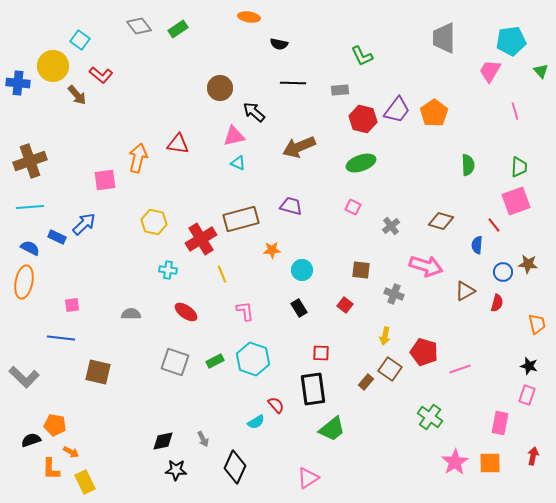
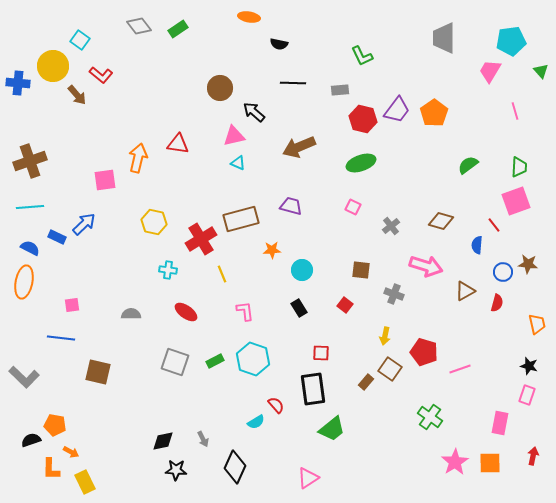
green semicircle at (468, 165): rotated 125 degrees counterclockwise
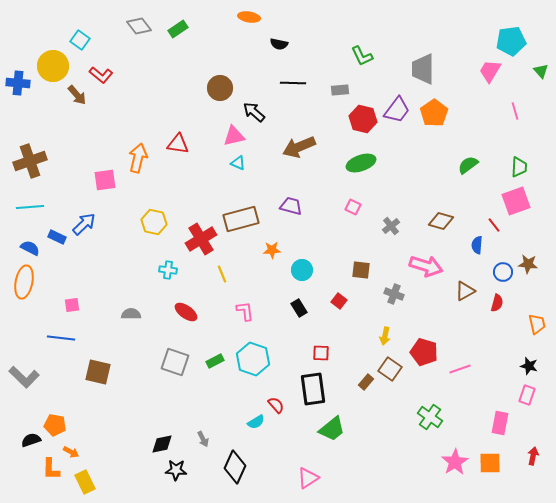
gray trapezoid at (444, 38): moved 21 px left, 31 px down
red square at (345, 305): moved 6 px left, 4 px up
black diamond at (163, 441): moved 1 px left, 3 px down
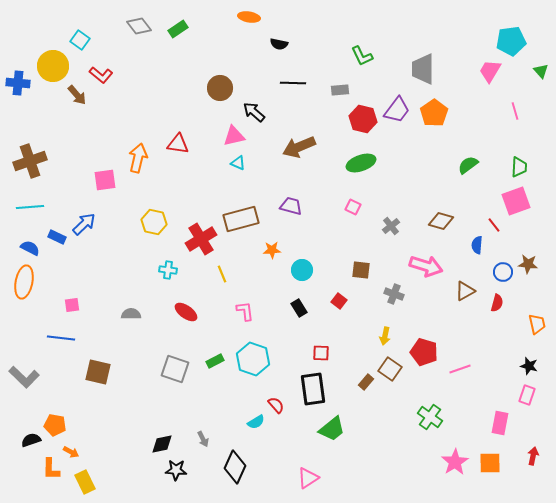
gray square at (175, 362): moved 7 px down
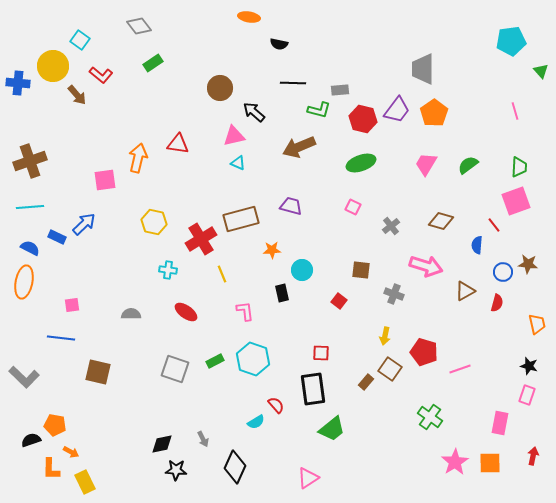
green rectangle at (178, 29): moved 25 px left, 34 px down
green L-shape at (362, 56): moved 43 px left, 54 px down; rotated 50 degrees counterclockwise
pink trapezoid at (490, 71): moved 64 px left, 93 px down
black rectangle at (299, 308): moved 17 px left, 15 px up; rotated 18 degrees clockwise
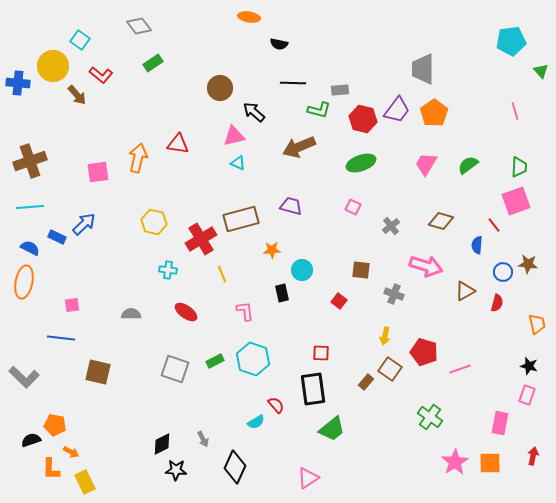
pink square at (105, 180): moved 7 px left, 8 px up
black diamond at (162, 444): rotated 15 degrees counterclockwise
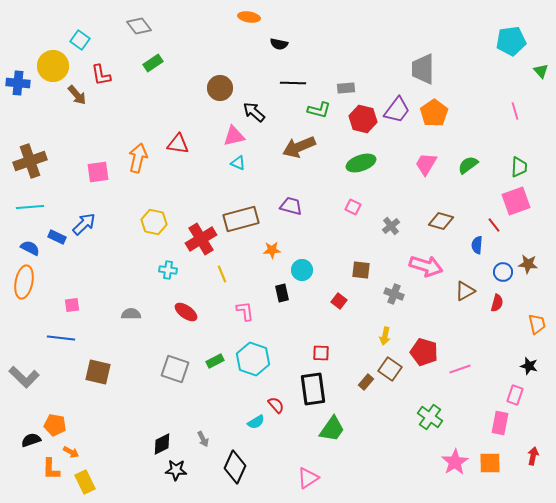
red L-shape at (101, 75): rotated 40 degrees clockwise
gray rectangle at (340, 90): moved 6 px right, 2 px up
pink rectangle at (527, 395): moved 12 px left
green trapezoid at (332, 429): rotated 16 degrees counterclockwise
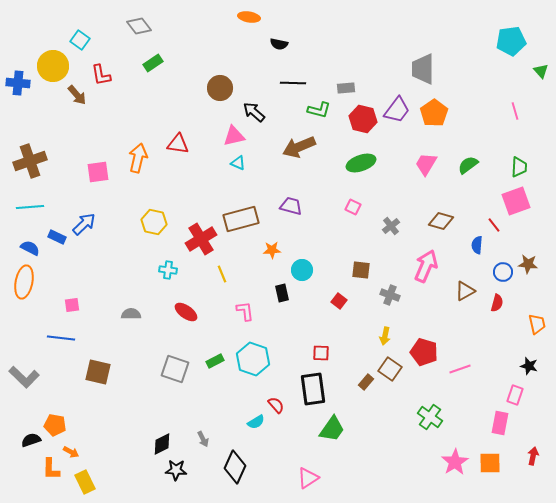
pink arrow at (426, 266): rotated 84 degrees counterclockwise
gray cross at (394, 294): moved 4 px left, 1 px down
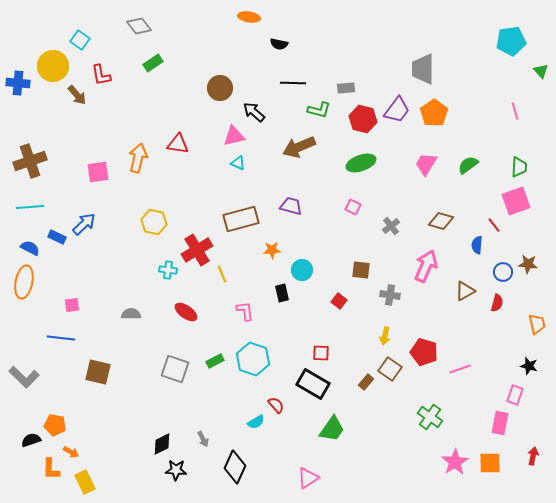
red cross at (201, 239): moved 4 px left, 11 px down
gray cross at (390, 295): rotated 12 degrees counterclockwise
black rectangle at (313, 389): moved 5 px up; rotated 52 degrees counterclockwise
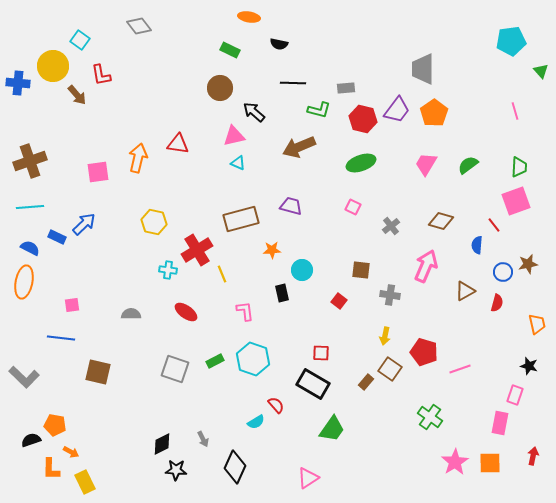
green rectangle at (153, 63): moved 77 px right, 13 px up; rotated 60 degrees clockwise
brown star at (528, 264): rotated 18 degrees counterclockwise
